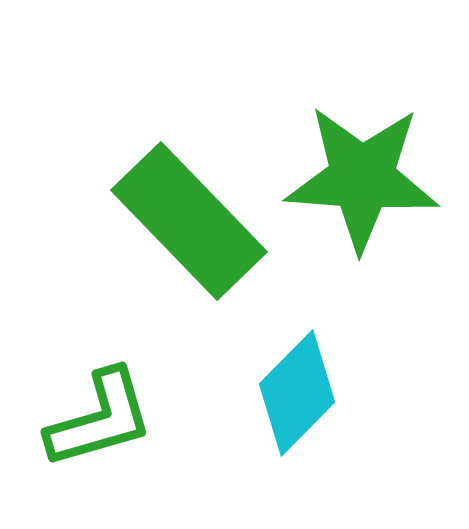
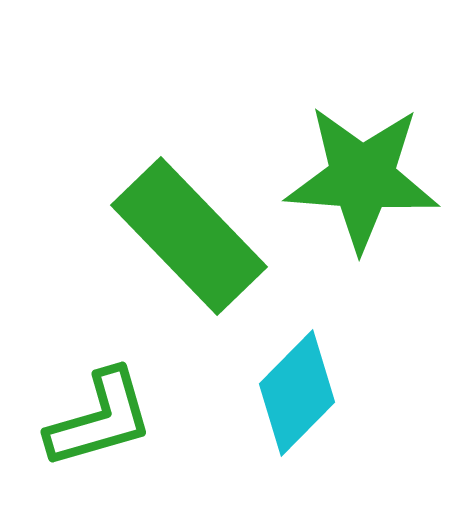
green rectangle: moved 15 px down
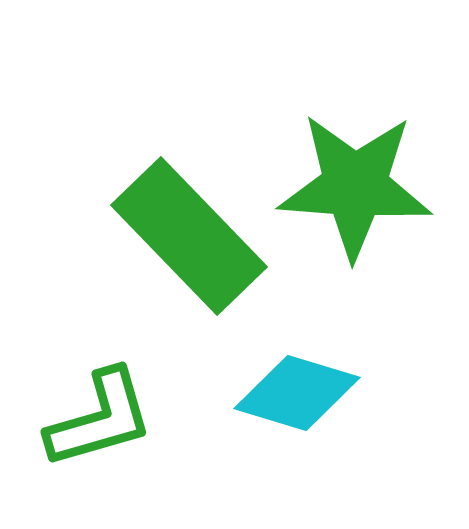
green star: moved 7 px left, 8 px down
cyan diamond: rotated 62 degrees clockwise
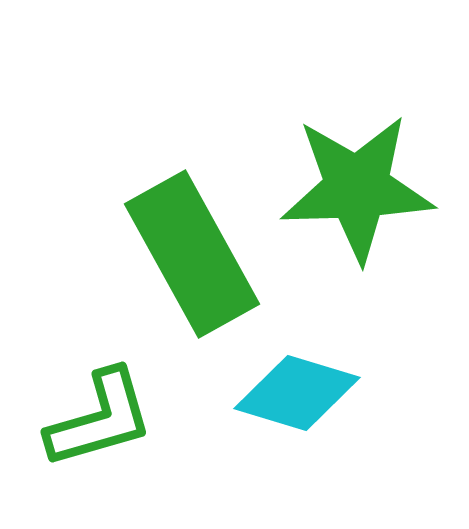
green star: moved 2 px right, 2 px down; rotated 6 degrees counterclockwise
green rectangle: moved 3 px right, 18 px down; rotated 15 degrees clockwise
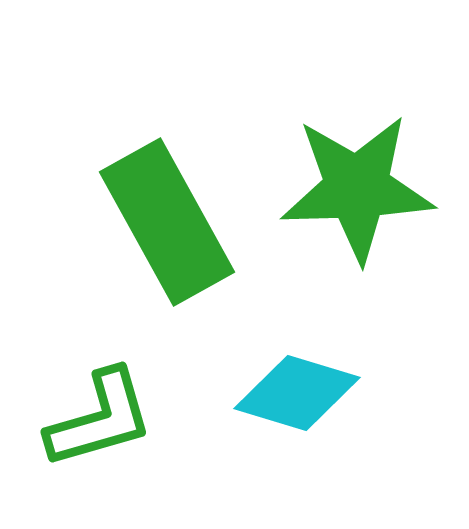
green rectangle: moved 25 px left, 32 px up
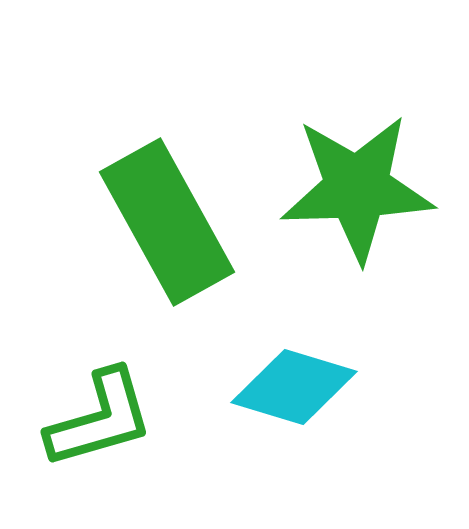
cyan diamond: moved 3 px left, 6 px up
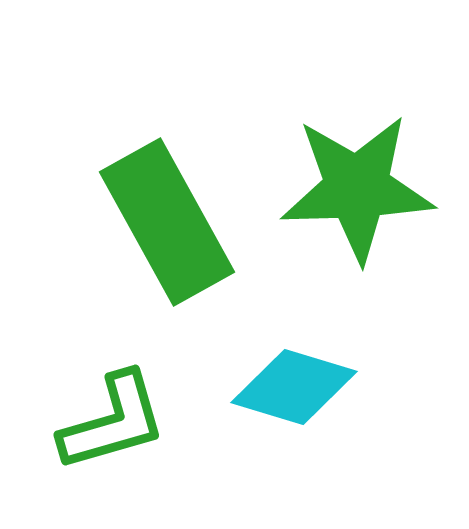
green L-shape: moved 13 px right, 3 px down
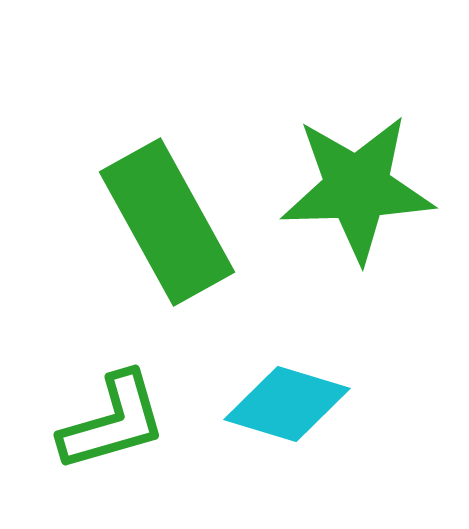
cyan diamond: moved 7 px left, 17 px down
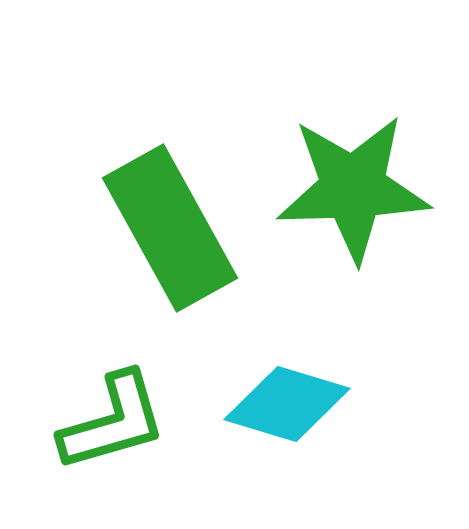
green star: moved 4 px left
green rectangle: moved 3 px right, 6 px down
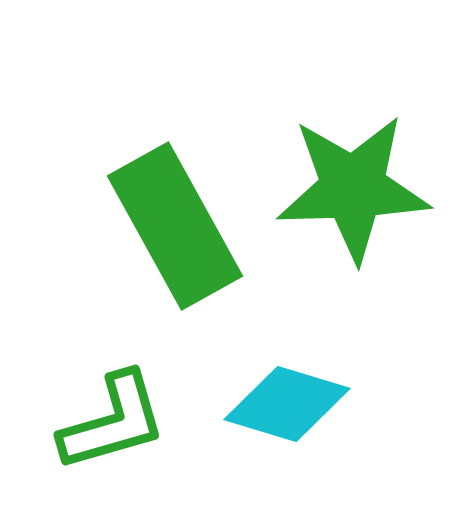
green rectangle: moved 5 px right, 2 px up
